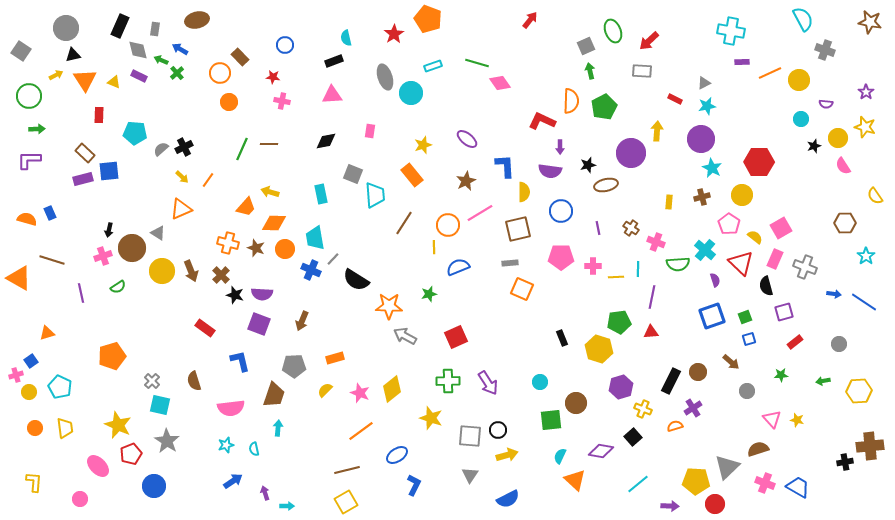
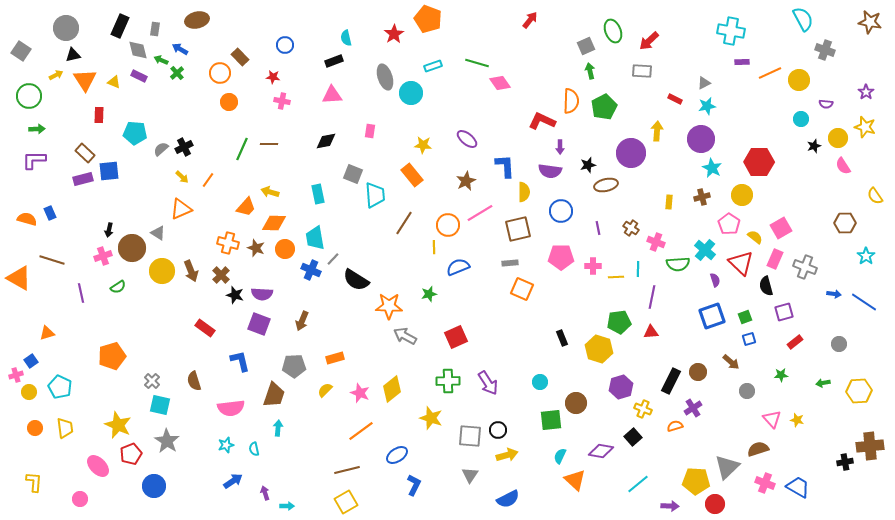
yellow star at (423, 145): rotated 24 degrees clockwise
purple L-shape at (29, 160): moved 5 px right
cyan rectangle at (321, 194): moved 3 px left
green arrow at (823, 381): moved 2 px down
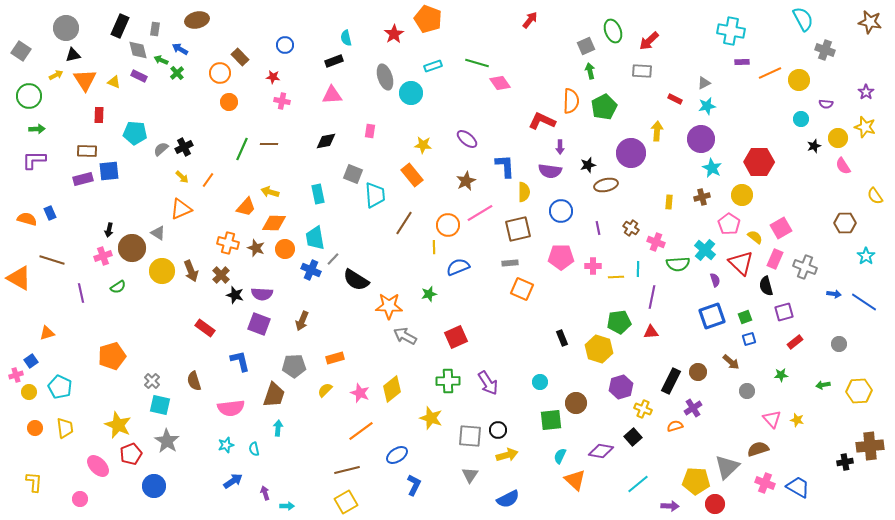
brown rectangle at (85, 153): moved 2 px right, 2 px up; rotated 42 degrees counterclockwise
green arrow at (823, 383): moved 2 px down
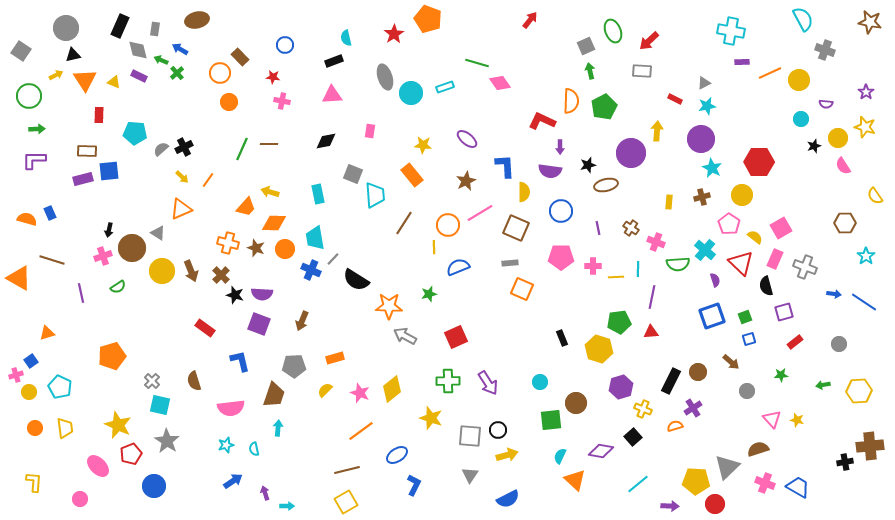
cyan rectangle at (433, 66): moved 12 px right, 21 px down
brown square at (518, 229): moved 2 px left, 1 px up; rotated 36 degrees clockwise
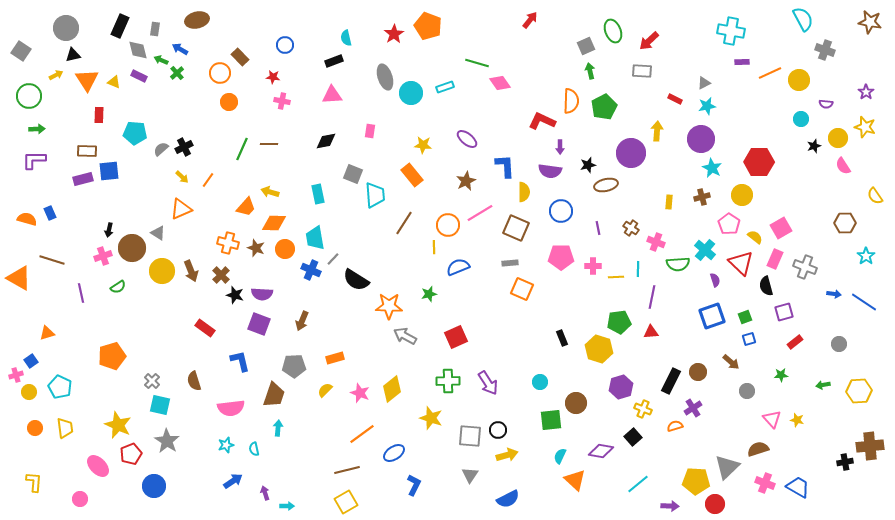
orange pentagon at (428, 19): moved 7 px down
orange triangle at (85, 80): moved 2 px right
orange line at (361, 431): moved 1 px right, 3 px down
blue ellipse at (397, 455): moved 3 px left, 2 px up
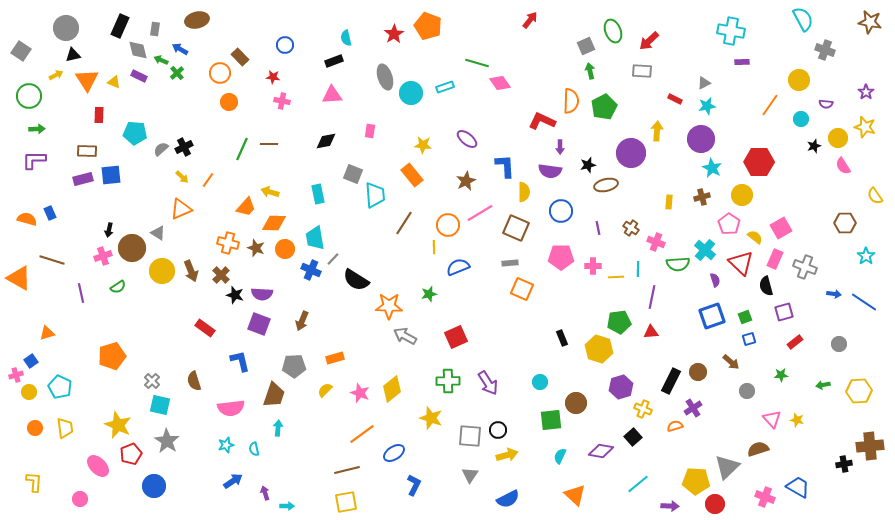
orange line at (770, 73): moved 32 px down; rotated 30 degrees counterclockwise
blue square at (109, 171): moved 2 px right, 4 px down
black cross at (845, 462): moved 1 px left, 2 px down
orange triangle at (575, 480): moved 15 px down
pink cross at (765, 483): moved 14 px down
yellow square at (346, 502): rotated 20 degrees clockwise
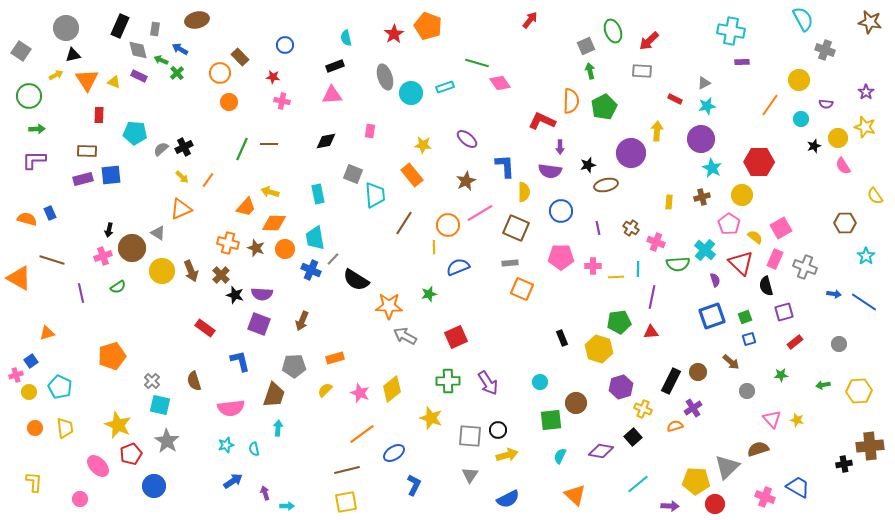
black rectangle at (334, 61): moved 1 px right, 5 px down
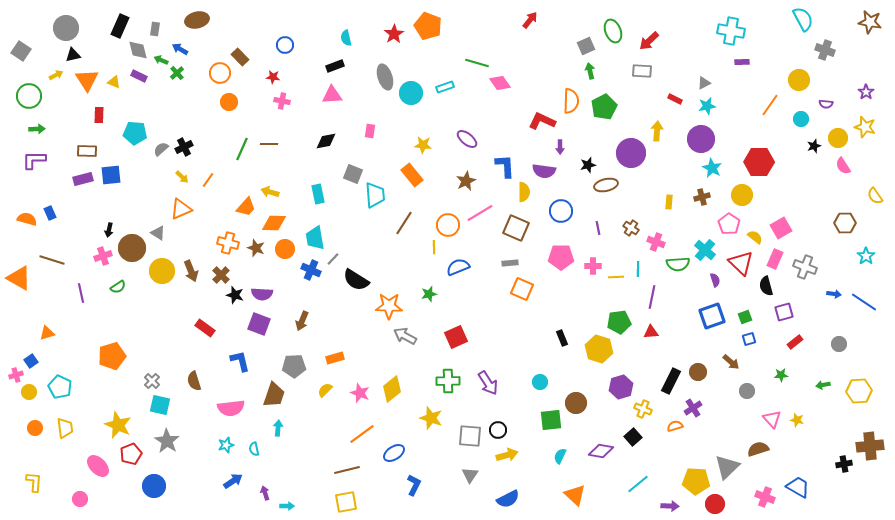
purple semicircle at (550, 171): moved 6 px left
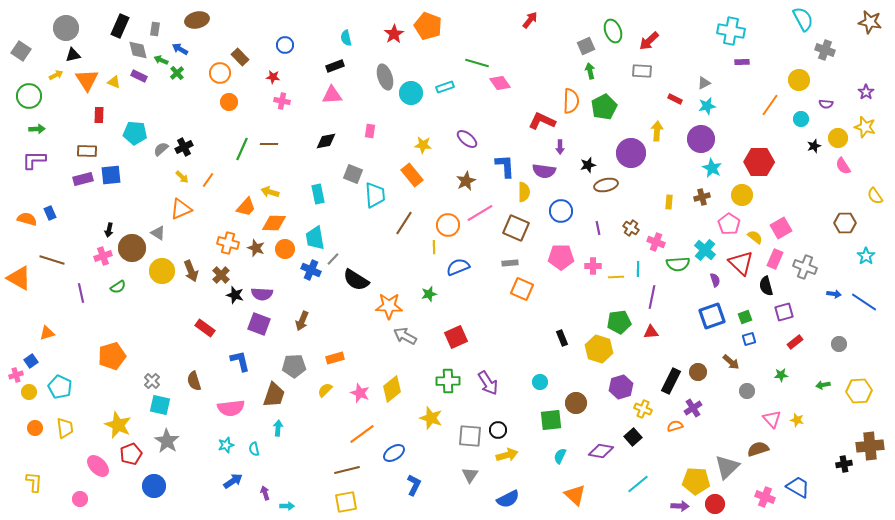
purple arrow at (670, 506): moved 10 px right
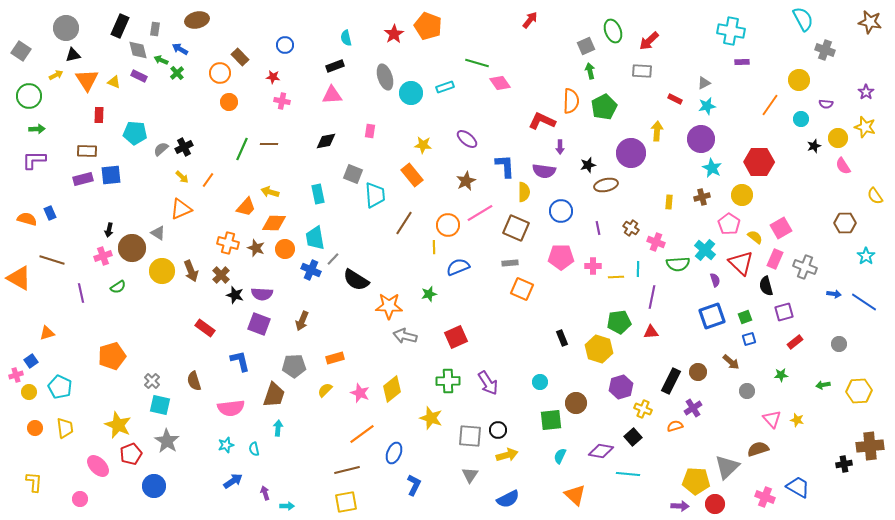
gray arrow at (405, 336): rotated 15 degrees counterclockwise
blue ellipse at (394, 453): rotated 35 degrees counterclockwise
cyan line at (638, 484): moved 10 px left, 10 px up; rotated 45 degrees clockwise
